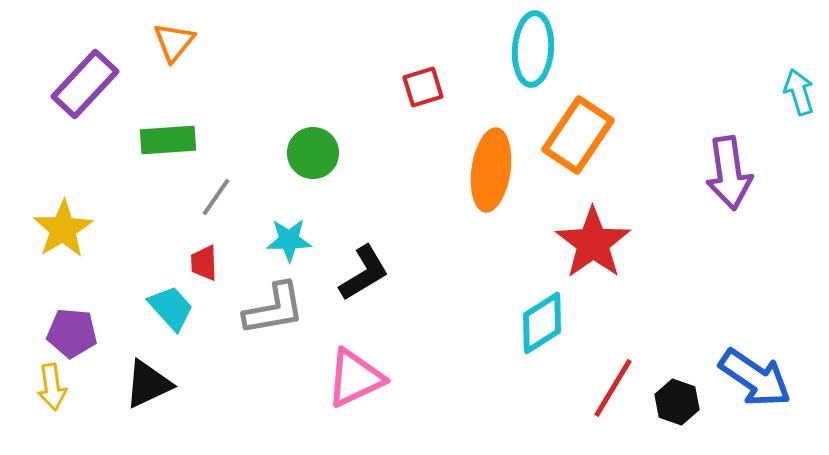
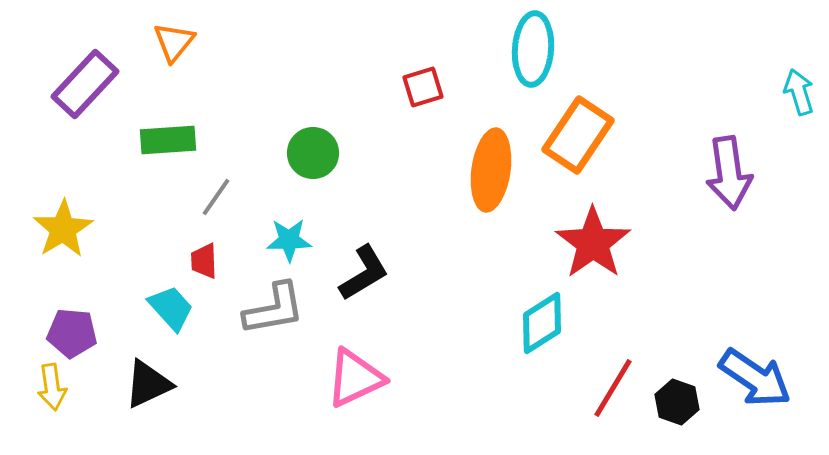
red trapezoid: moved 2 px up
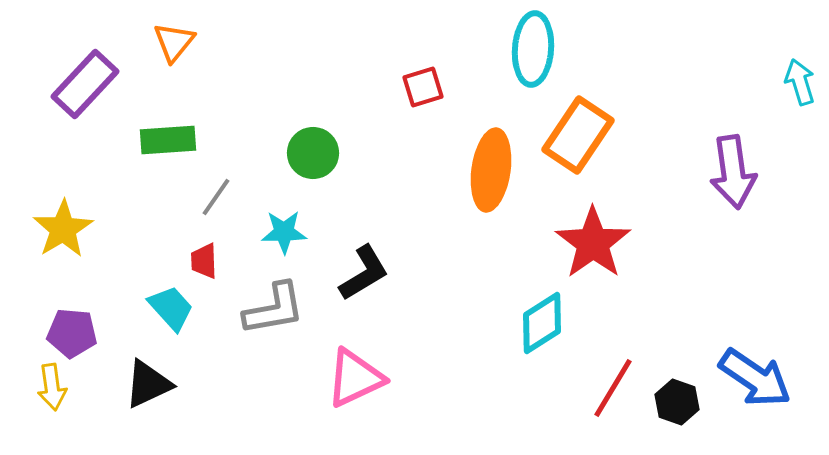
cyan arrow: moved 1 px right, 10 px up
purple arrow: moved 4 px right, 1 px up
cyan star: moved 5 px left, 8 px up
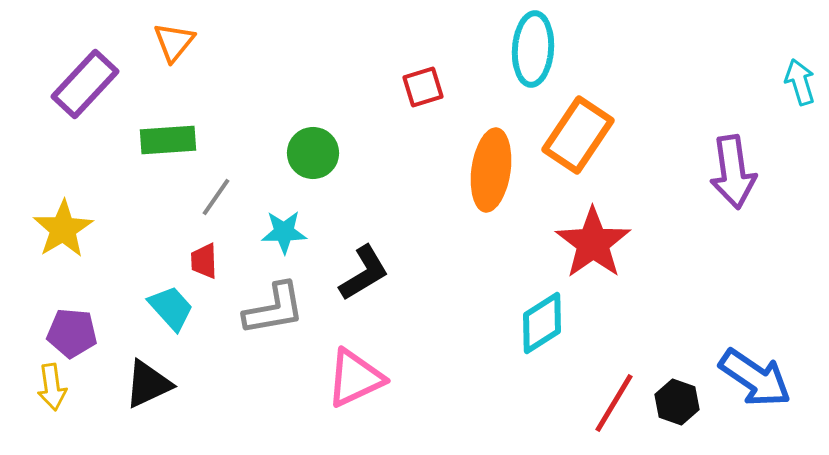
red line: moved 1 px right, 15 px down
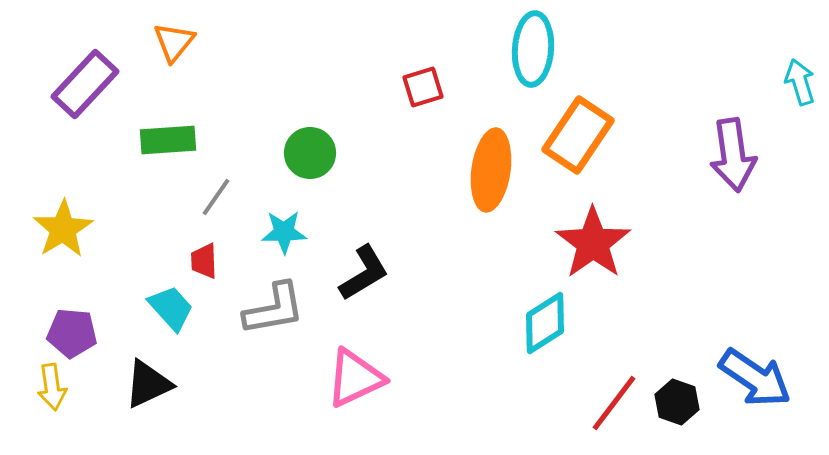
green circle: moved 3 px left
purple arrow: moved 17 px up
cyan diamond: moved 3 px right
red line: rotated 6 degrees clockwise
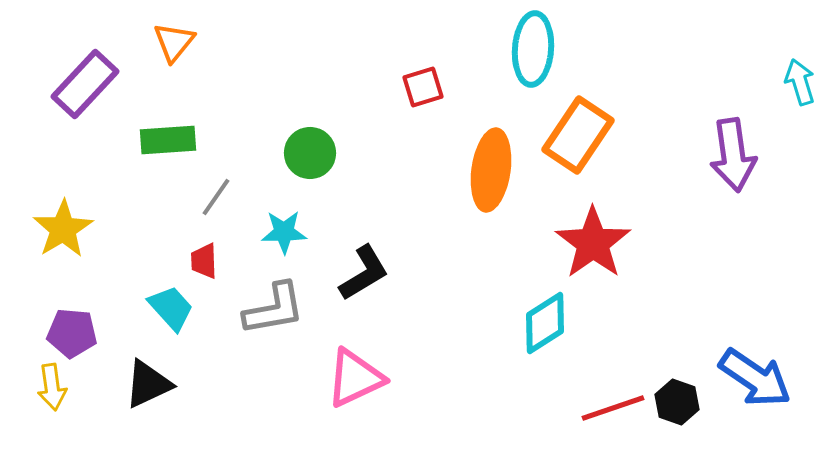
red line: moved 1 px left, 5 px down; rotated 34 degrees clockwise
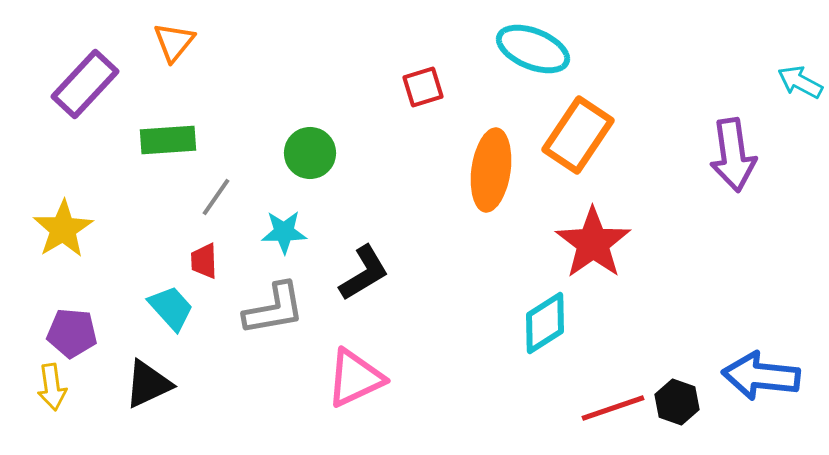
cyan ellipse: rotated 72 degrees counterclockwise
cyan arrow: rotated 45 degrees counterclockwise
blue arrow: moved 6 px right, 2 px up; rotated 152 degrees clockwise
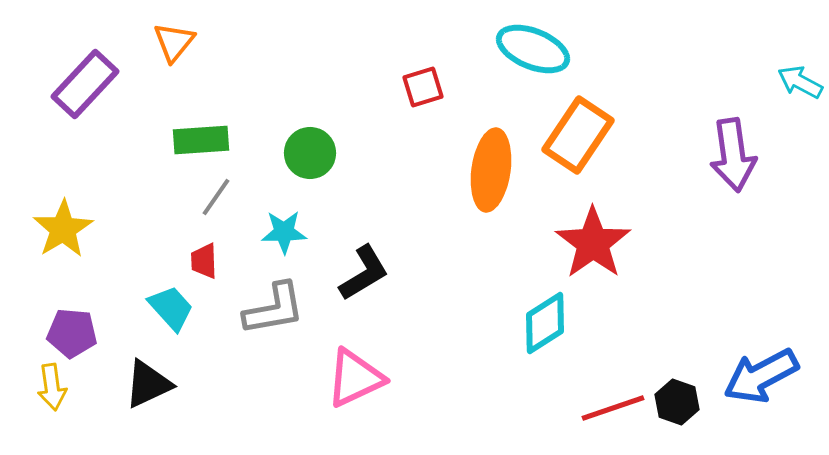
green rectangle: moved 33 px right
blue arrow: rotated 34 degrees counterclockwise
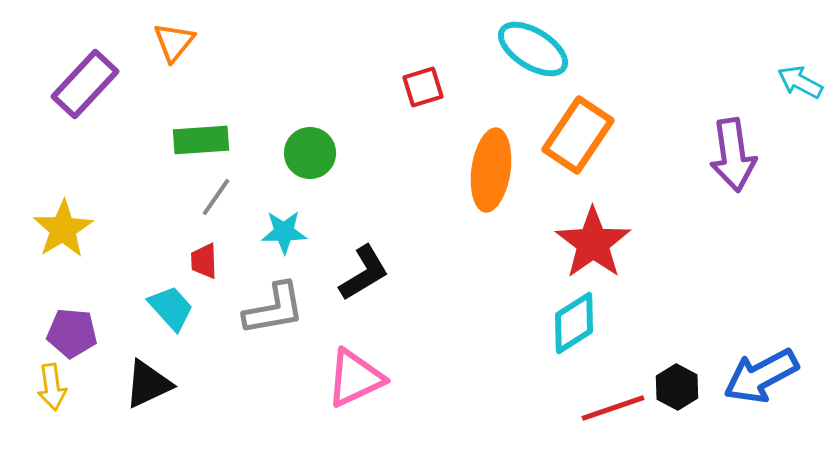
cyan ellipse: rotated 10 degrees clockwise
cyan diamond: moved 29 px right
black hexagon: moved 15 px up; rotated 9 degrees clockwise
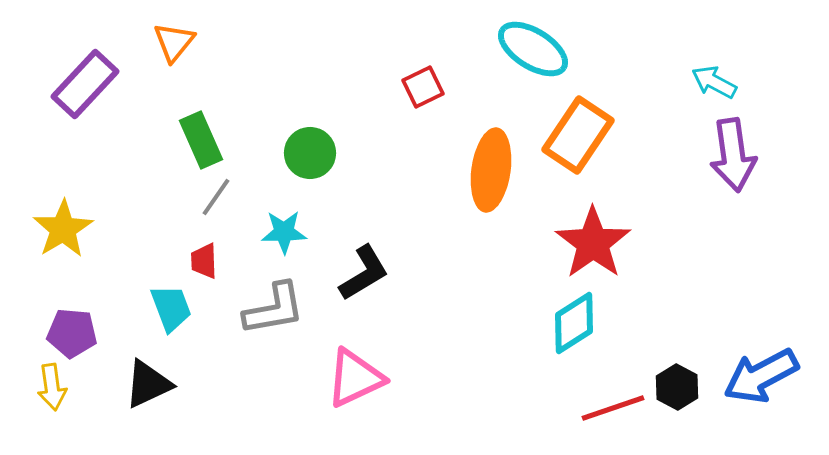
cyan arrow: moved 86 px left
red square: rotated 9 degrees counterclockwise
green rectangle: rotated 70 degrees clockwise
cyan trapezoid: rotated 21 degrees clockwise
